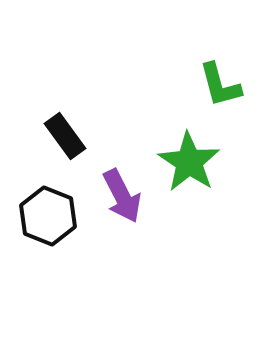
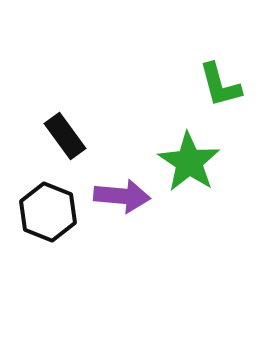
purple arrow: rotated 58 degrees counterclockwise
black hexagon: moved 4 px up
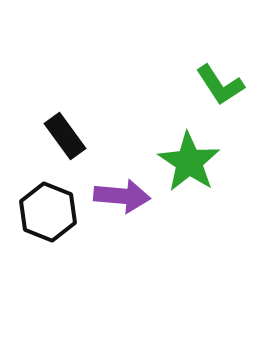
green L-shape: rotated 18 degrees counterclockwise
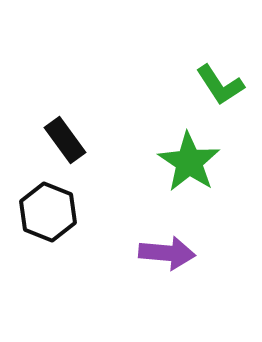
black rectangle: moved 4 px down
purple arrow: moved 45 px right, 57 px down
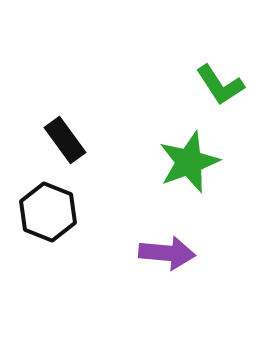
green star: rotated 18 degrees clockwise
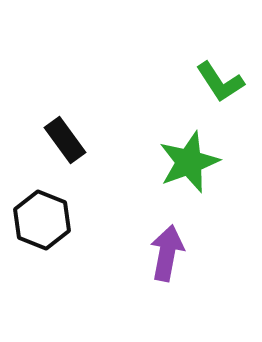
green L-shape: moved 3 px up
black hexagon: moved 6 px left, 8 px down
purple arrow: rotated 84 degrees counterclockwise
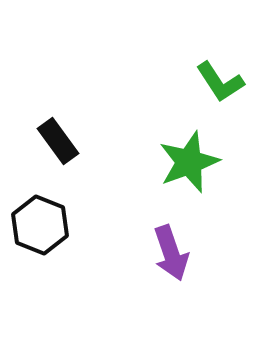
black rectangle: moved 7 px left, 1 px down
black hexagon: moved 2 px left, 5 px down
purple arrow: moved 4 px right; rotated 150 degrees clockwise
